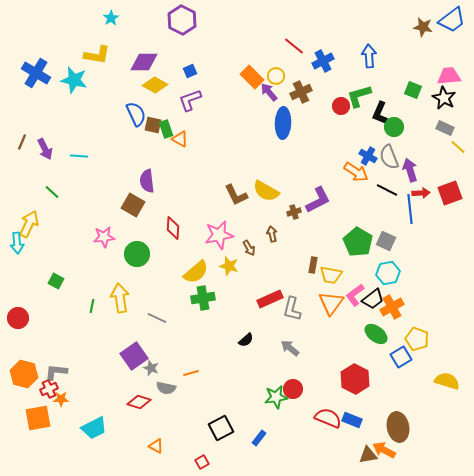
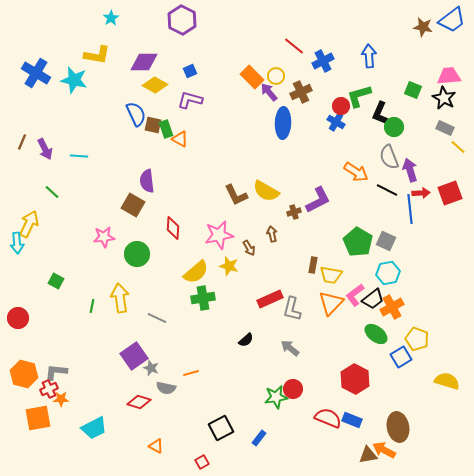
purple L-shape at (190, 100): rotated 35 degrees clockwise
blue cross at (368, 156): moved 32 px left, 34 px up
orange triangle at (331, 303): rotated 8 degrees clockwise
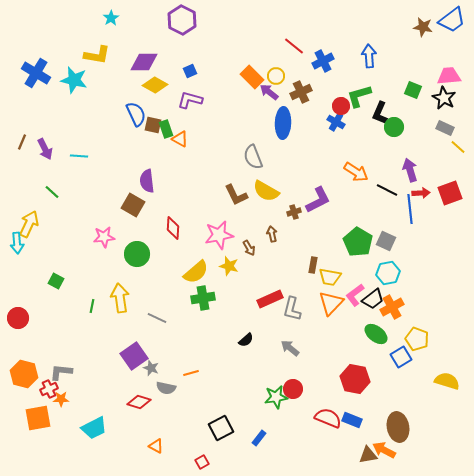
purple arrow at (269, 92): rotated 12 degrees counterclockwise
gray semicircle at (389, 157): moved 136 px left
yellow trapezoid at (331, 275): moved 1 px left, 2 px down
gray L-shape at (56, 372): moved 5 px right
red hexagon at (355, 379): rotated 16 degrees counterclockwise
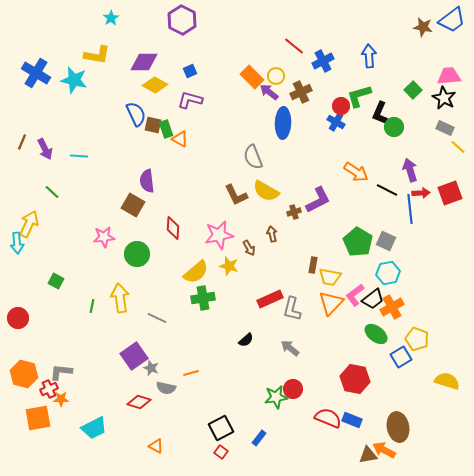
green square at (413, 90): rotated 24 degrees clockwise
red square at (202, 462): moved 19 px right, 10 px up; rotated 24 degrees counterclockwise
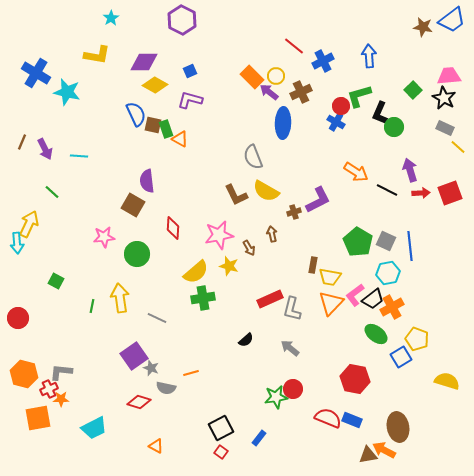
cyan star at (74, 80): moved 7 px left, 12 px down
blue line at (410, 209): moved 37 px down
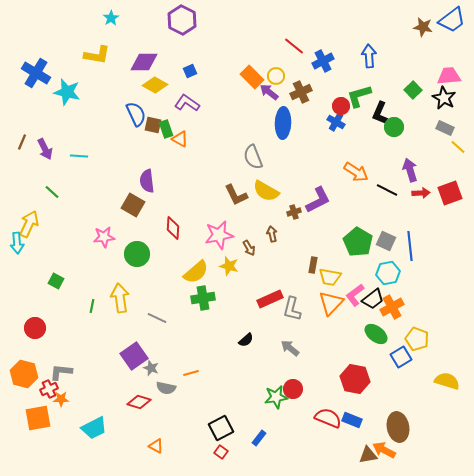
purple L-shape at (190, 100): moved 3 px left, 3 px down; rotated 20 degrees clockwise
red circle at (18, 318): moved 17 px right, 10 px down
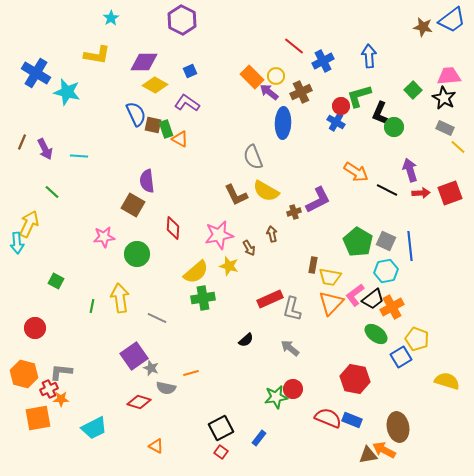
cyan hexagon at (388, 273): moved 2 px left, 2 px up
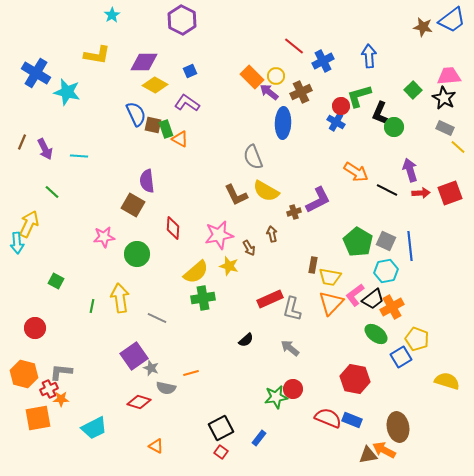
cyan star at (111, 18): moved 1 px right, 3 px up
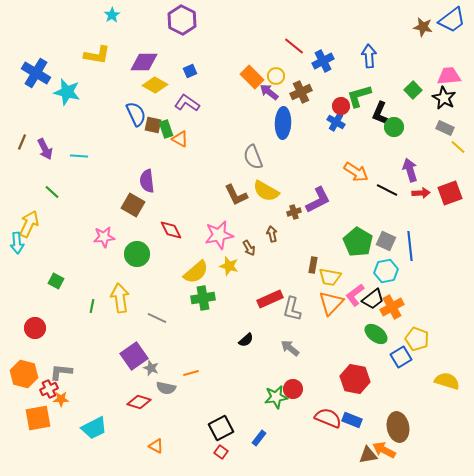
red diamond at (173, 228): moved 2 px left, 2 px down; rotated 30 degrees counterclockwise
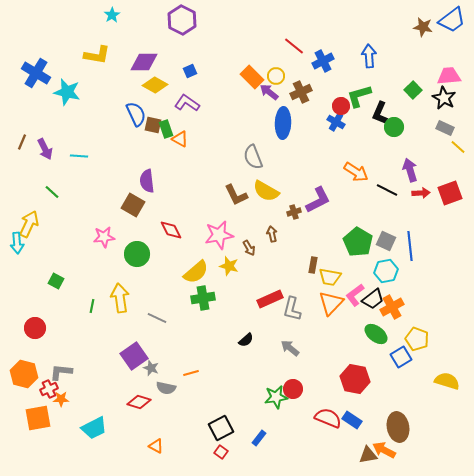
blue rectangle at (352, 420): rotated 12 degrees clockwise
